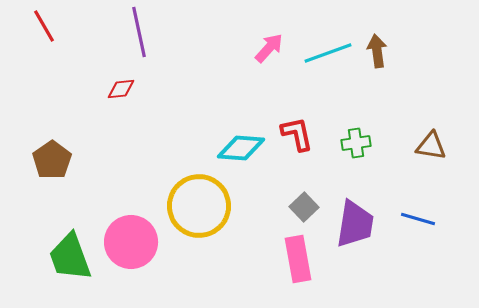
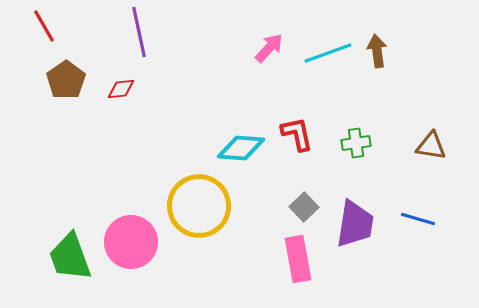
brown pentagon: moved 14 px right, 80 px up
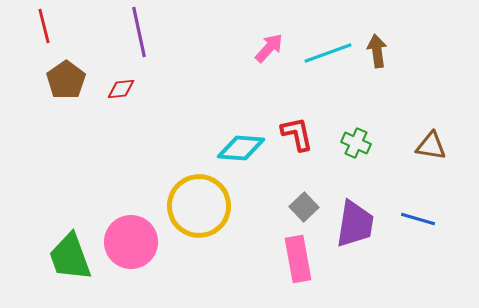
red line: rotated 16 degrees clockwise
green cross: rotated 32 degrees clockwise
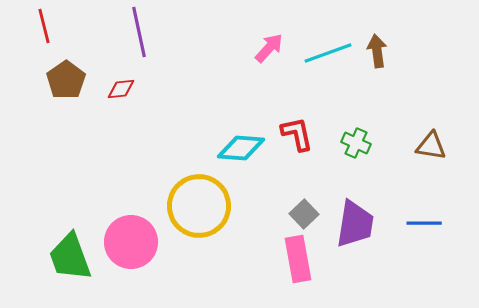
gray square: moved 7 px down
blue line: moved 6 px right, 4 px down; rotated 16 degrees counterclockwise
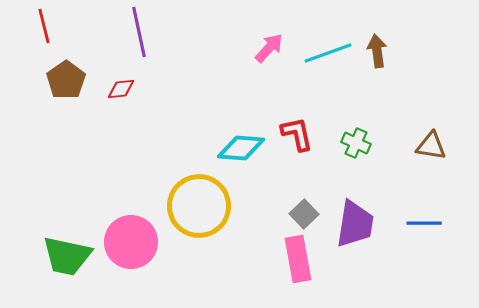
green trapezoid: moved 3 px left, 1 px up; rotated 58 degrees counterclockwise
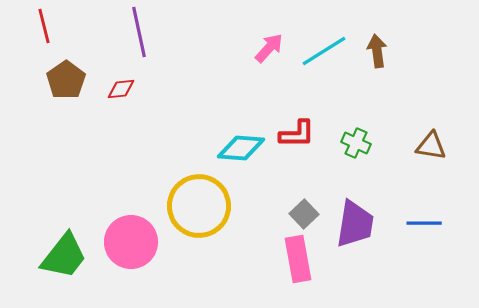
cyan line: moved 4 px left, 2 px up; rotated 12 degrees counterclockwise
red L-shape: rotated 102 degrees clockwise
green trapezoid: moved 3 px left; rotated 64 degrees counterclockwise
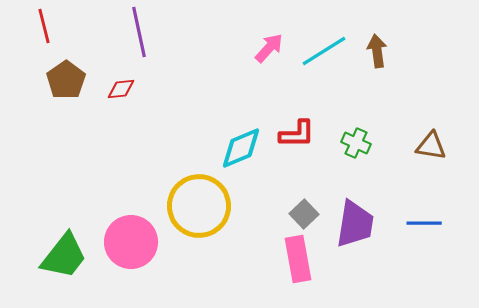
cyan diamond: rotated 27 degrees counterclockwise
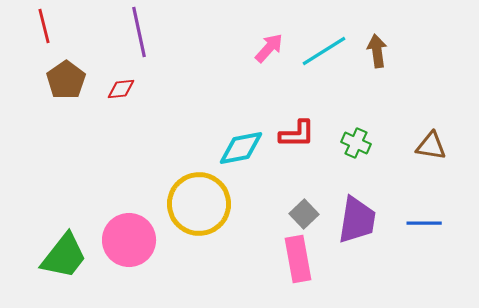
cyan diamond: rotated 12 degrees clockwise
yellow circle: moved 2 px up
purple trapezoid: moved 2 px right, 4 px up
pink circle: moved 2 px left, 2 px up
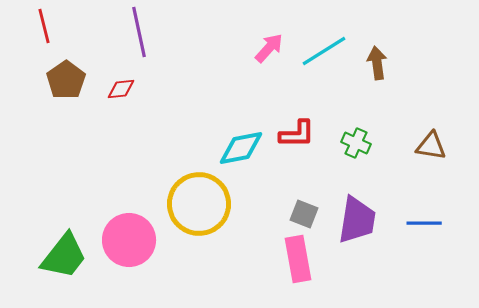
brown arrow: moved 12 px down
gray square: rotated 24 degrees counterclockwise
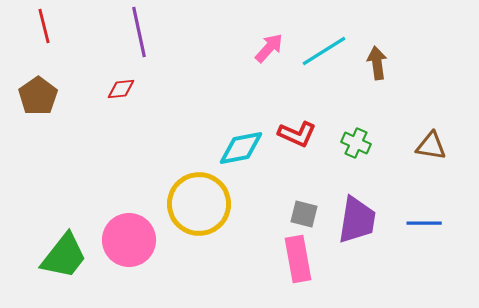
brown pentagon: moved 28 px left, 16 px down
red L-shape: rotated 24 degrees clockwise
gray square: rotated 8 degrees counterclockwise
